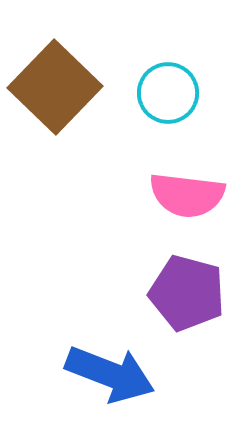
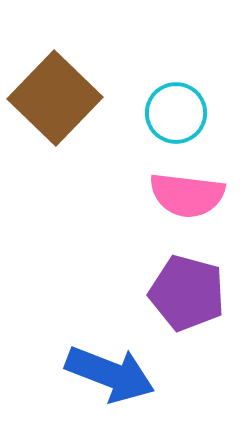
brown square: moved 11 px down
cyan circle: moved 8 px right, 20 px down
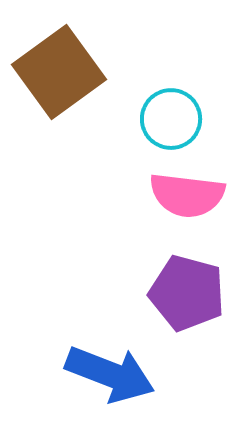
brown square: moved 4 px right, 26 px up; rotated 10 degrees clockwise
cyan circle: moved 5 px left, 6 px down
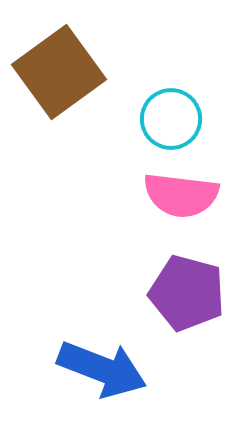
pink semicircle: moved 6 px left
blue arrow: moved 8 px left, 5 px up
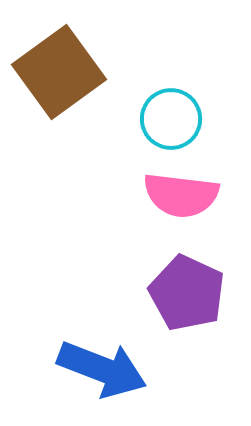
purple pentagon: rotated 10 degrees clockwise
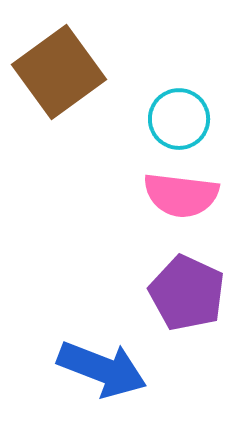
cyan circle: moved 8 px right
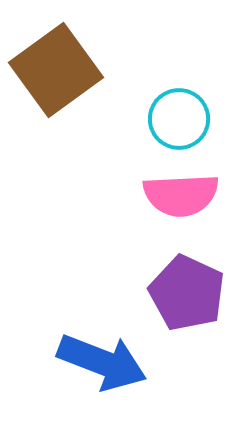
brown square: moved 3 px left, 2 px up
pink semicircle: rotated 10 degrees counterclockwise
blue arrow: moved 7 px up
